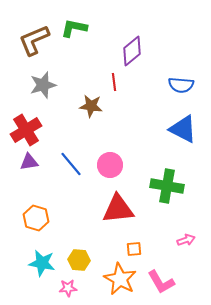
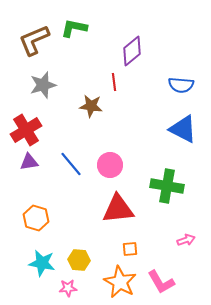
orange square: moved 4 px left
orange star: moved 3 px down
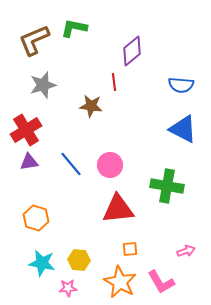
pink arrow: moved 11 px down
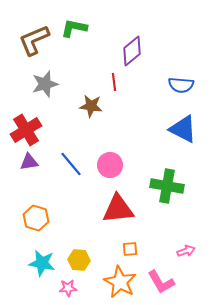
gray star: moved 2 px right, 1 px up
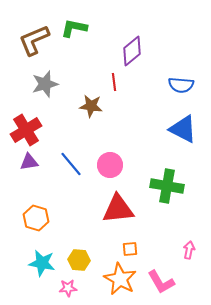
pink arrow: moved 3 px right, 1 px up; rotated 60 degrees counterclockwise
orange star: moved 3 px up
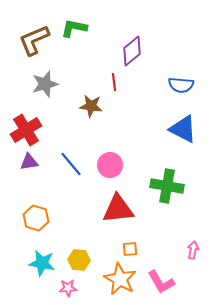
pink arrow: moved 4 px right
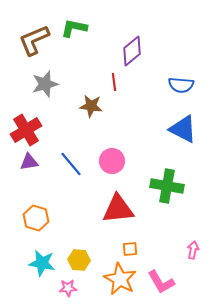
pink circle: moved 2 px right, 4 px up
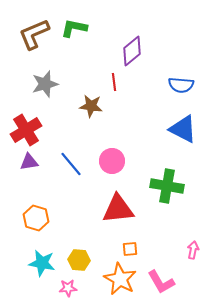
brown L-shape: moved 6 px up
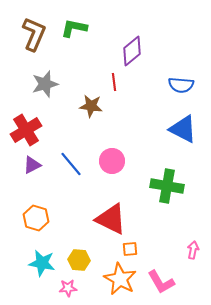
brown L-shape: rotated 136 degrees clockwise
purple triangle: moved 3 px right, 3 px down; rotated 18 degrees counterclockwise
red triangle: moved 7 px left, 10 px down; rotated 32 degrees clockwise
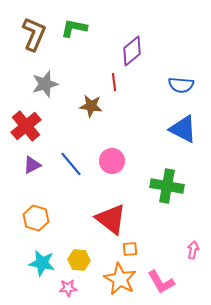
red cross: moved 4 px up; rotated 8 degrees counterclockwise
red triangle: rotated 12 degrees clockwise
